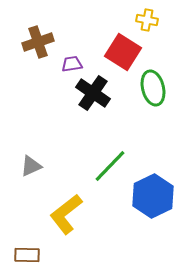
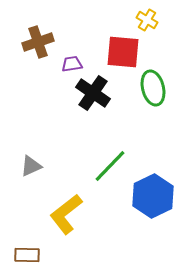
yellow cross: rotated 20 degrees clockwise
red square: rotated 27 degrees counterclockwise
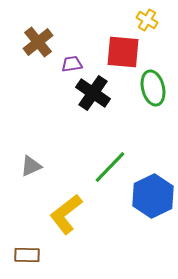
brown cross: rotated 20 degrees counterclockwise
green line: moved 1 px down
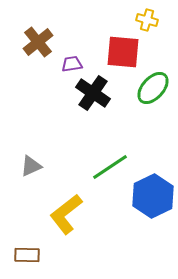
yellow cross: rotated 15 degrees counterclockwise
green ellipse: rotated 56 degrees clockwise
green line: rotated 12 degrees clockwise
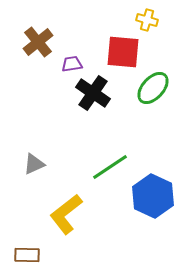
gray triangle: moved 3 px right, 2 px up
blue hexagon: rotated 9 degrees counterclockwise
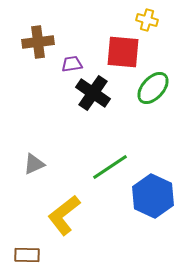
brown cross: rotated 32 degrees clockwise
yellow L-shape: moved 2 px left, 1 px down
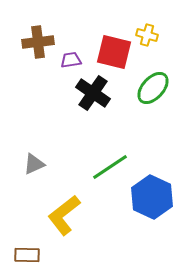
yellow cross: moved 15 px down
red square: moved 9 px left; rotated 9 degrees clockwise
purple trapezoid: moved 1 px left, 4 px up
blue hexagon: moved 1 px left, 1 px down
